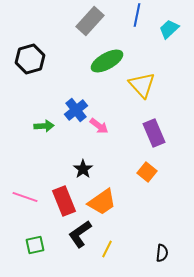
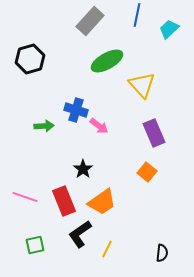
blue cross: rotated 35 degrees counterclockwise
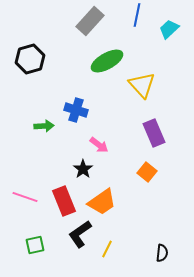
pink arrow: moved 19 px down
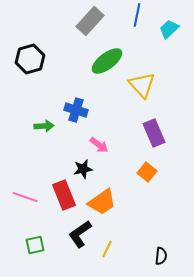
green ellipse: rotated 8 degrees counterclockwise
black star: rotated 24 degrees clockwise
red rectangle: moved 6 px up
black semicircle: moved 1 px left, 3 px down
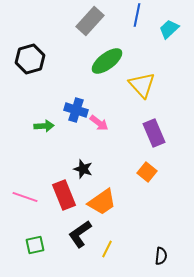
pink arrow: moved 22 px up
black star: rotated 30 degrees clockwise
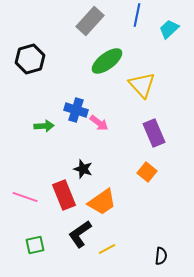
yellow line: rotated 36 degrees clockwise
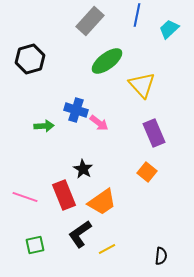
black star: rotated 12 degrees clockwise
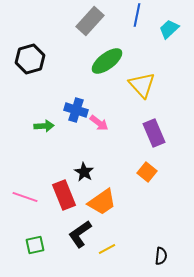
black star: moved 1 px right, 3 px down
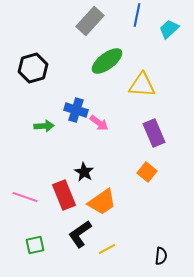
black hexagon: moved 3 px right, 9 px down
yellow triangle: rotated 44 degrees counterclockwise
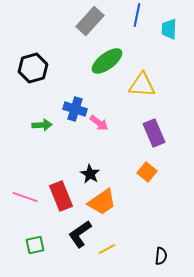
cyan trapezoid: rotated 45 degrees counterclockwise
blue cross: moved 1 px left, 1 px up
green arrow: moved 2 px left, 1 px up
black star: moved 6 px right, 2 px down
red rectangle: moved 3 px left, 1 px down
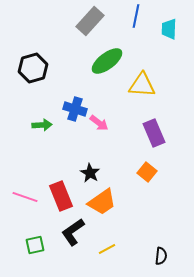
blue line: moved 1 px left, 1 px down
black star: moved 1 px up
black L-shape: moved 7 px left, 2 px up
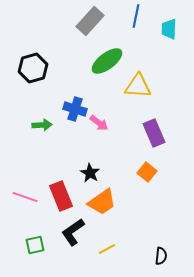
yellow triangle: moved 4 px left, 1 px down
